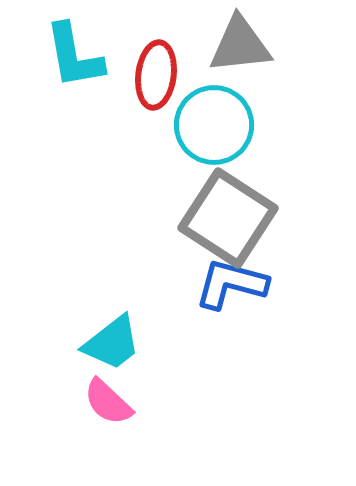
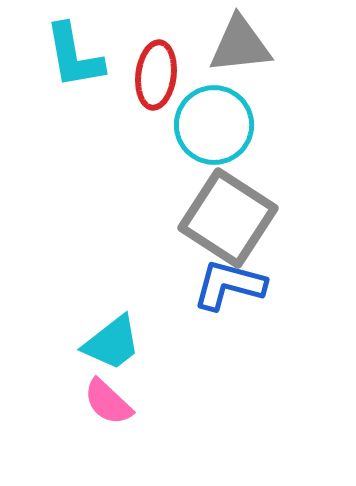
blue L-shape: moved 2 px left, 1 px down
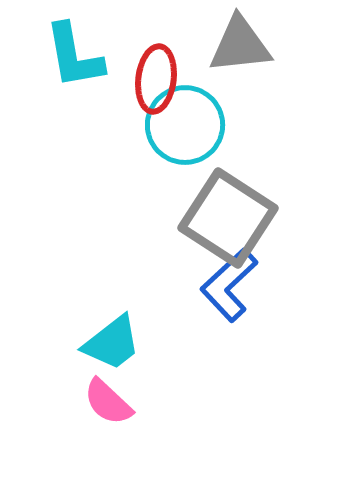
red ellipse: moved 4 px down
cyan circle: moved 29 px left
blue L-shape: rotated 58 degrees counterclockwise
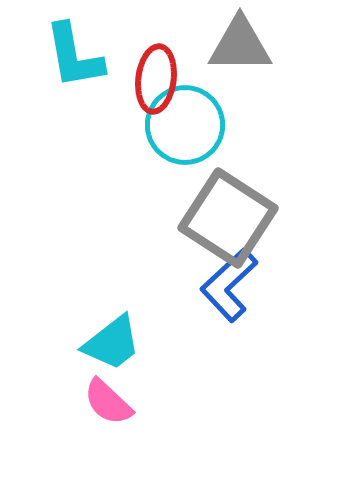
gray triangle: rotated 6 degrees clockwise
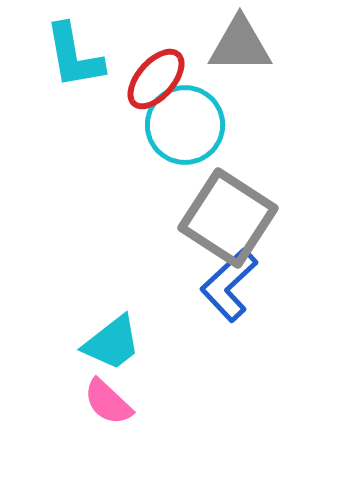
red ellipse: rotated 34 degrees clockwise
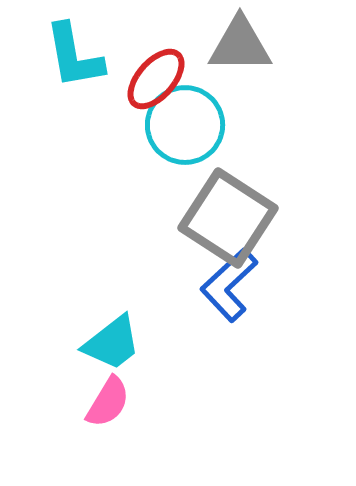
pink semicircle: rotated 102 degrees counterclockwise
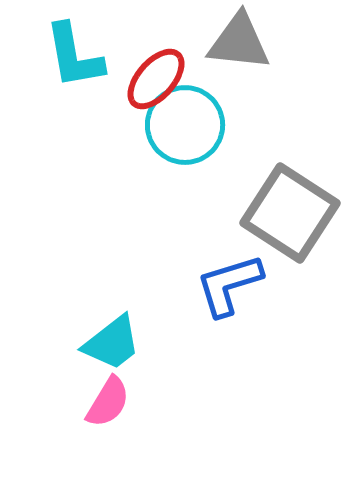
gray triangle: moved 1 px left, 3 px up; rotated 6 degrees clockwise
gray square: moved 62 px right, 5 px up
blue L-shape: rotated 26 degrees clockwise
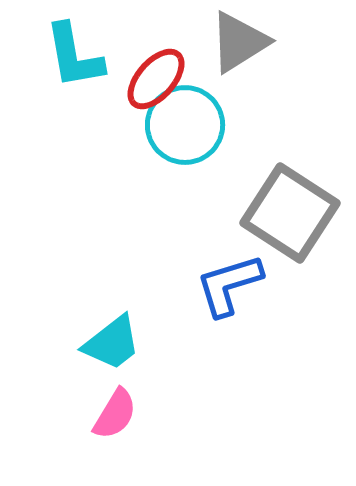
gray triangle: rotated 38 degrees counterclockwise
pink semicircle: moved 7 px right, 12 px down
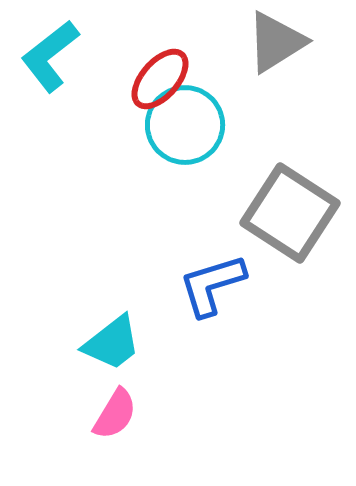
gray triangle: moved 37 px right
cyan L-shape: moved 24 px left; rotated 62 degrees clockwise
red ellipse: moved 4 px right
blue L-shape: moved 17 px left
